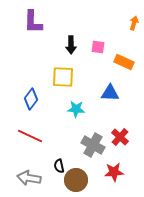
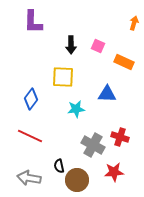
pink square: moved 1 px up; rotated 16 degrees clockwise
blue triangle: moved 3 px left, 1 px down
cyan star: rotated 12 degrees counterclockwise
red cross: rotated 24 degrees counterclockwise
brown circle: moved 1 px right
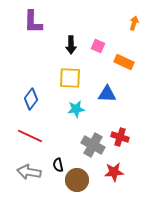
yellow square: moved 7 px right, 1 px down
black semicircle: moved 1 px left, 1 px up
gray arrow: moved 6 px up
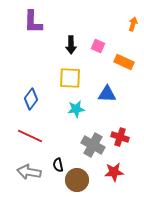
orange arrow: moved 1 px left, 1 px down
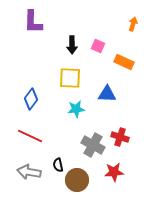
black arrow: moved 1 px right
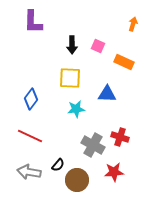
black semicircle: rotated 128 degrees counterclockwise
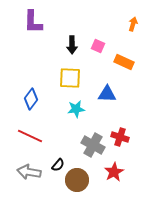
red star: rotated 24 degrees counterclockwise
